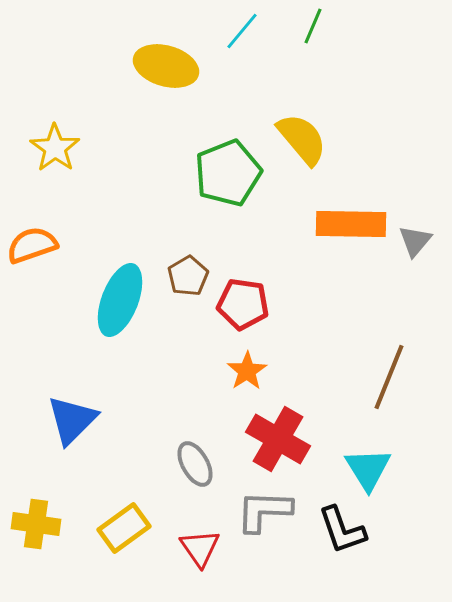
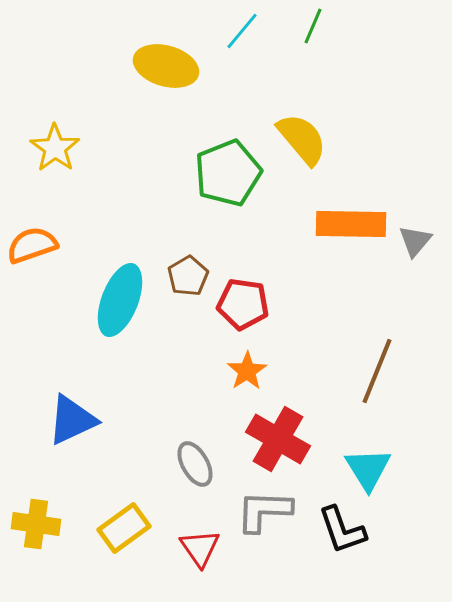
brown line: moved 12 px left, 6 px up
blue triangle: rotated 20 degrees clockwise
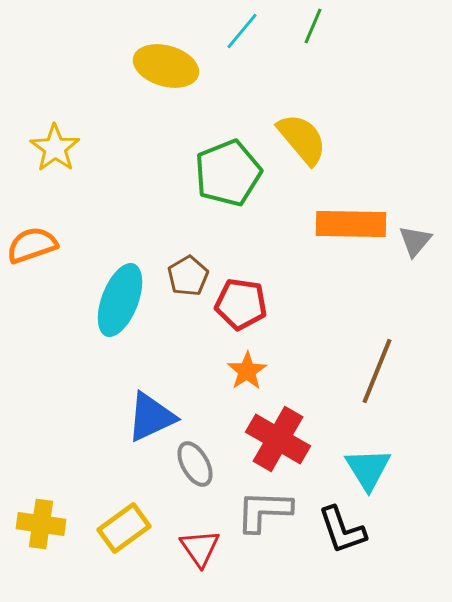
red pentagon: moved 2 px left
blue triangle: moved 79 px right, 3 px up
yellow cross: moved 5 px right
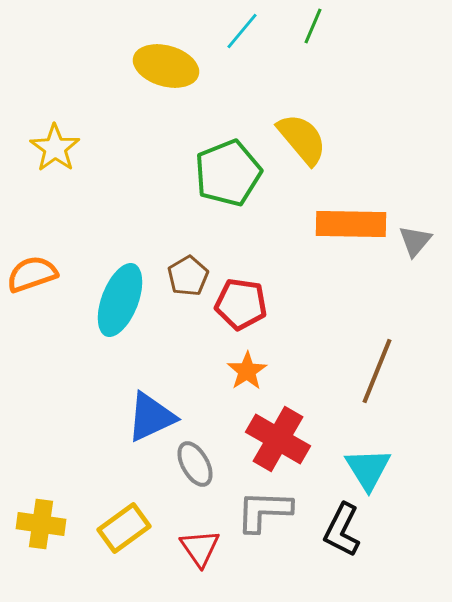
orange semicircle: moved 29 px down
black L-shape: rotated 46 degrees clockwise
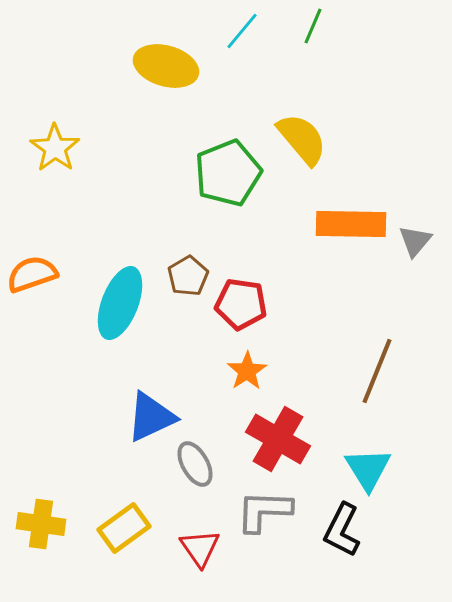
cyan ellipse: moved 3 px down
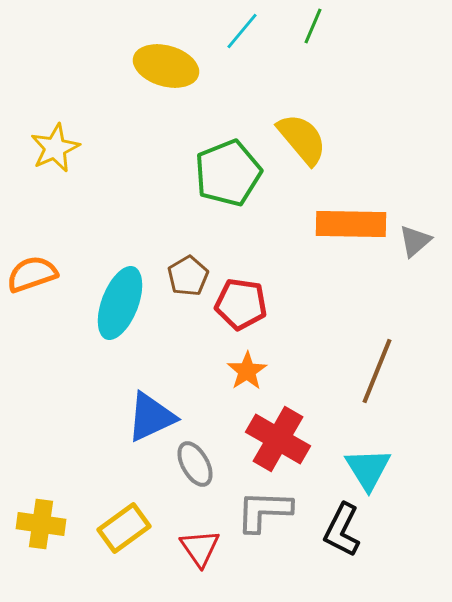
yellow star: rotated 12 degrees clockwise
gray triangle: rotated 9 degrees clockwise
